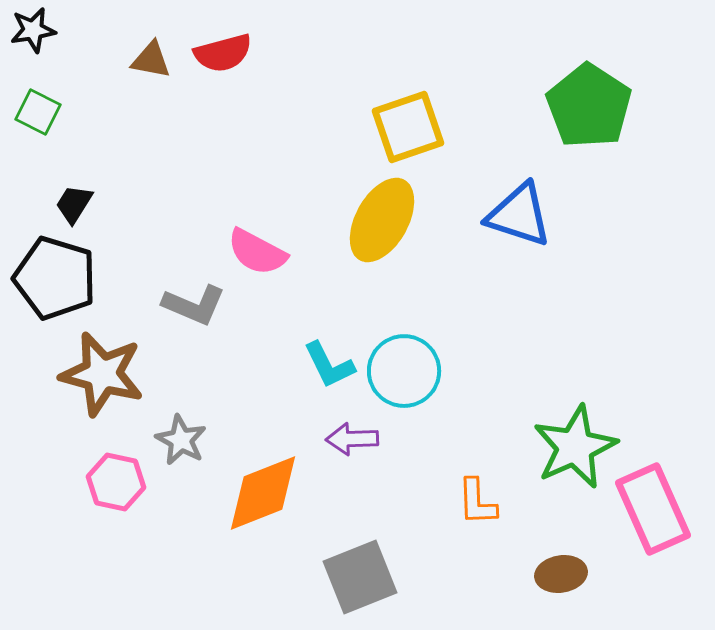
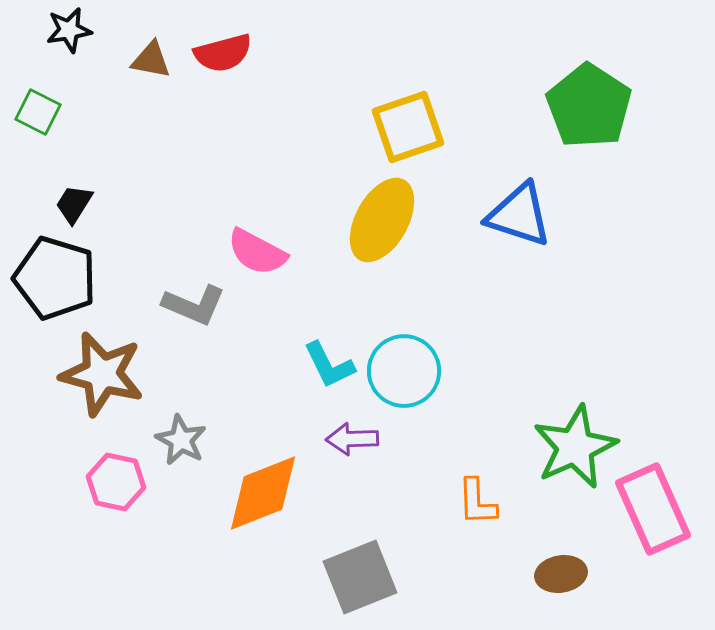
black star: moved 36 px right
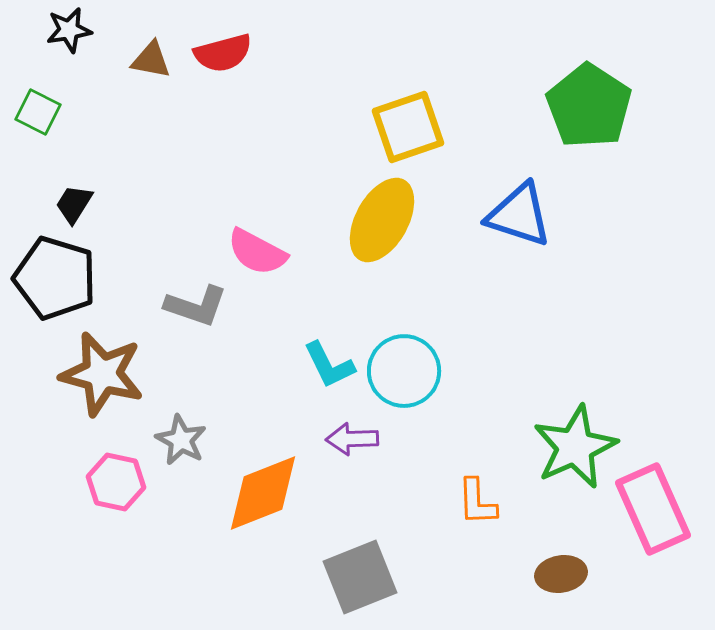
gray L-shape: moved 2 px right, 1 px down; rotated 4 degrees counterclockwise
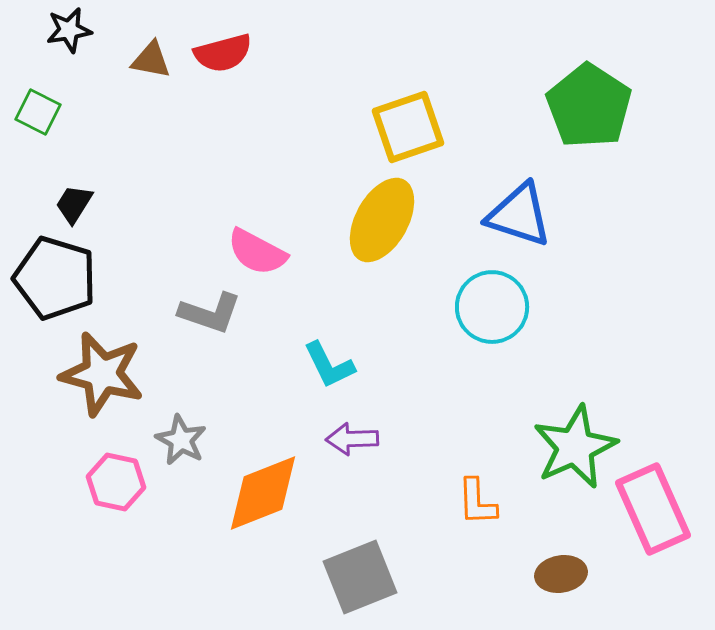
gray L-shape: moved 14 px right, 7 px down
cyan circle: moved 88 px right, 64 px up
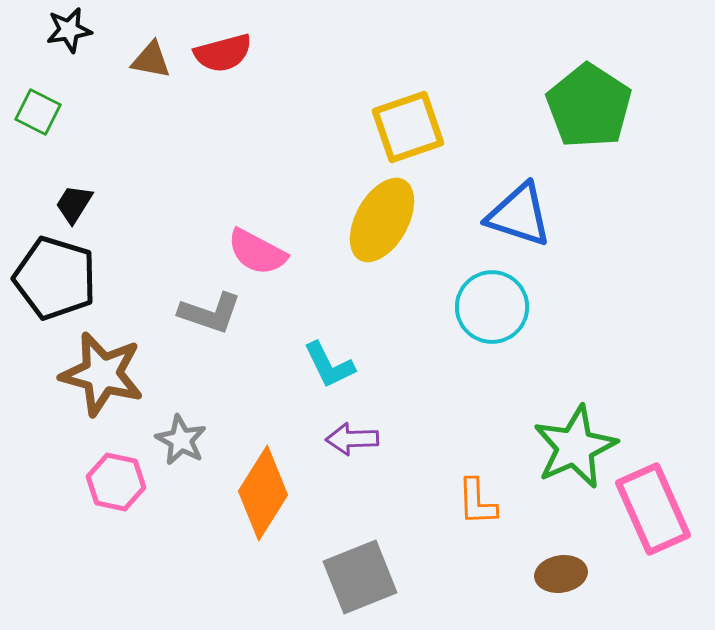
orange diamond: rotated 36 degrees counterclockwise
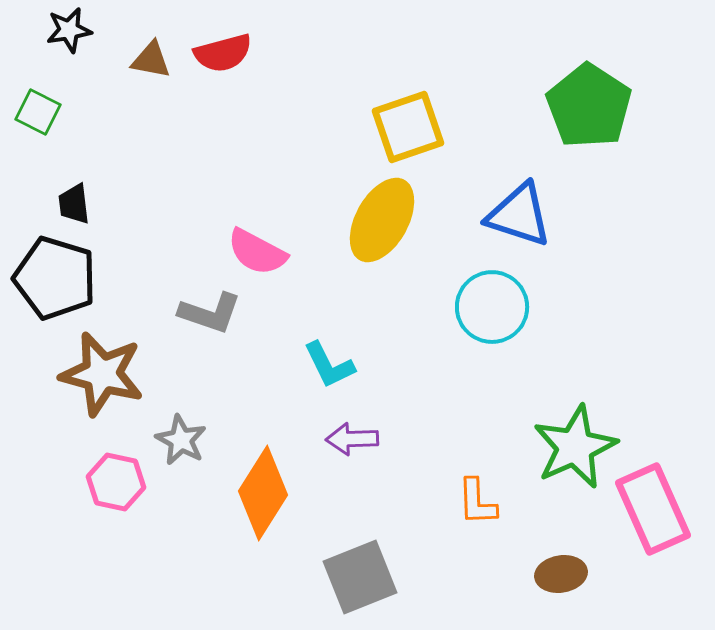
black trapezoid: rotated 39 degrees counterclockwise
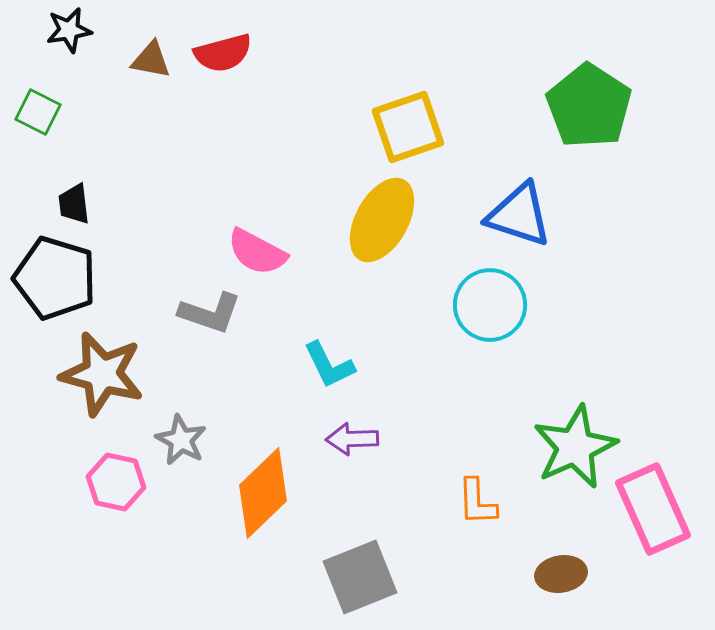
cyan circle: moved 2 px left, 2 px up
orange diamond: rotated 14 degrees clockwise
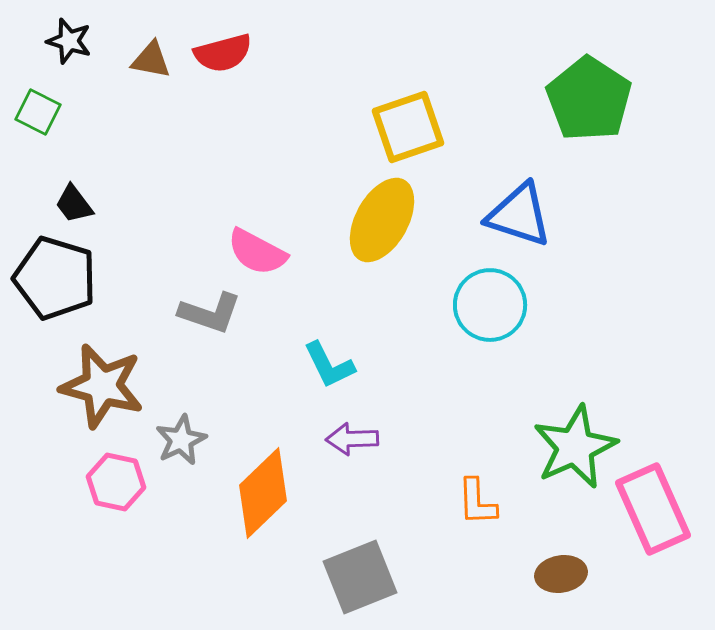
black star: moved 11 px down; rotated 27 degrees clockwise
green pentagon: moved 7 px up
black trapezoid: rotated 30 degrees counterclockwise
brown star: moved 12 px down
gray star: rotated 18 degrees clockwise
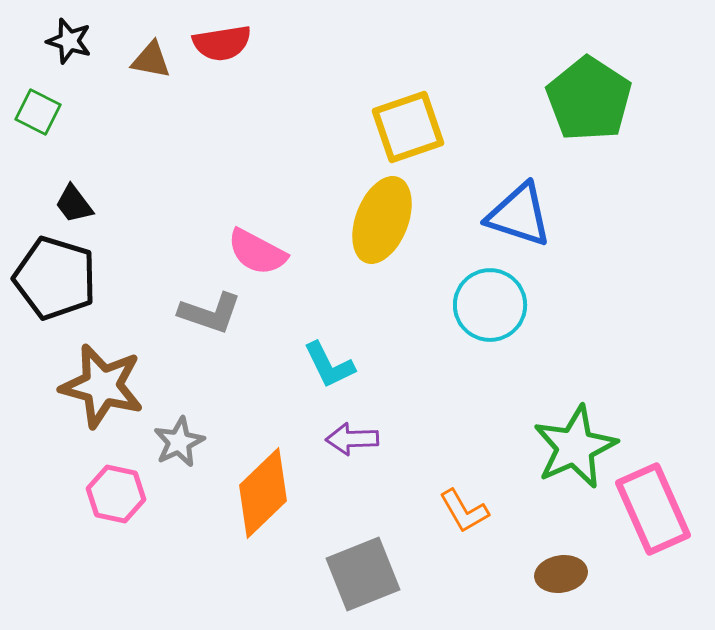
red semicircle: moved 1 px left, 10 px up; rotated 6 degrees clockwise
yellow ellipse: rotated 8 degrees counterclockwise
gray star: moved 2 px left, 2 px down
pink hexagon: moved 12 px down
orange L-shape: moved 13 px left, 9 px down; rotated 28 degrees counterclockwise
gray square: moved 3 px right, 3 px up
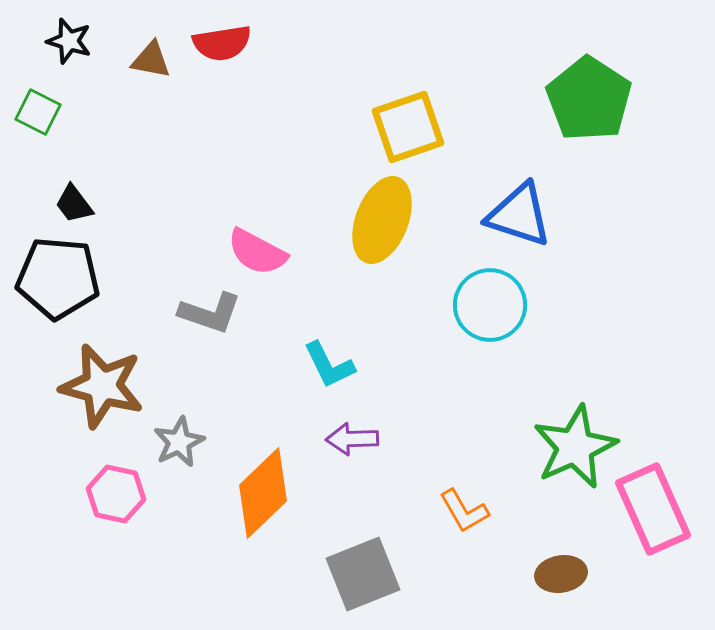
black pentagon: moved 3 px right; rotated 12 degrees counterclockwise
